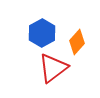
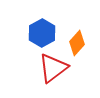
orange diamond: moved 1 px down
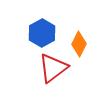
orange diamond: moved 2 px right, 1 px down; rotated 15 degrees counterclockwise
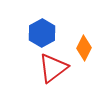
orange diamond: moved 5 px right, 4 px down
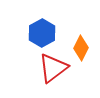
orange diamond: moved 3 px left
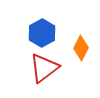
red triangle: moved 9 px left
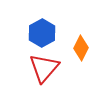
red triangle: rotated 12 degrees counterclockwise
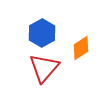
orange diamond: rotated 30 degrees clockwise
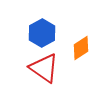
red triangle: rotated 36 degrees counterclockwise
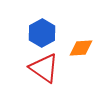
orange diamond: rotated 30 degrees clockwise
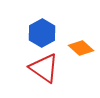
orange diamond: rotated 45 degrees clockwise
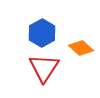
red triangle: rotated 28 degrees clockwise
